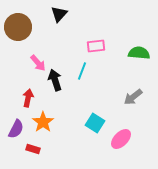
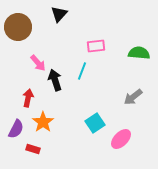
cyan square: rotated 24 degrees clockwise
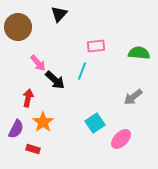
black arrow: rotated 150 degrees clockwise
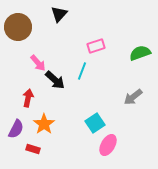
pink rectangle: rotated 12 degrees counterclockwise
green semicircle: moved 1 px right; rotated 25 degrees counterclockwise
orange star: moved 1 px right, 2 px down
pink ellipse: moved 13 px left, 6 px down; rotated 15 degrees counterclockwise
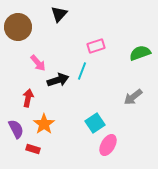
black arrow: moved 3 px right; rotated 60 degrees counterclockwise
purple semicircle: rotated 54 degrees counterclockwise
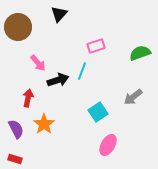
cyan square: moved 3 px right, 11 px up
red rectangle: moved 18 px left, 10 px down
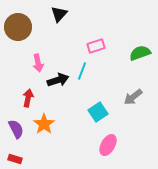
pink arrow: rotated 30 degrees clockwise
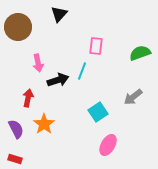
pink rectangle: rotated 66 degrees counterclockwise
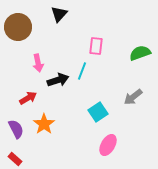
red arrow: rotated 48 degrees clockwise
red rectangle: rotated 24 degrees clockwise
